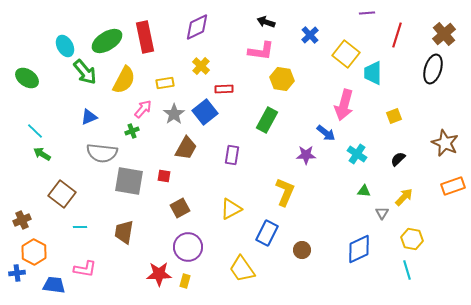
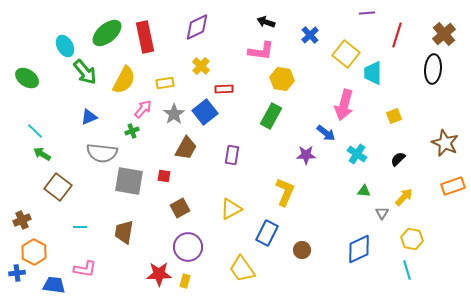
green ellipse at (107, 41): moved 8 px up; rotated 8 degrees counterclockwise
black ellipse at (433, 69): rotated 12 degrees counterclockwise
green rectangle at (267, 120): moved 4 px right, 4 px up
brown square at (62, 194): moved 4 px left, 7 px up
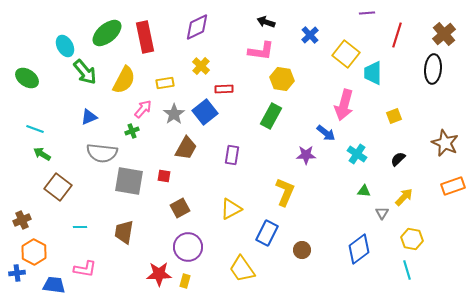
cyan line at (35, 131): moved 2 px up; rotated 24 degrees counterclockwise
blue diamond at (359, 249): rotated 12 degrees counterclockwise
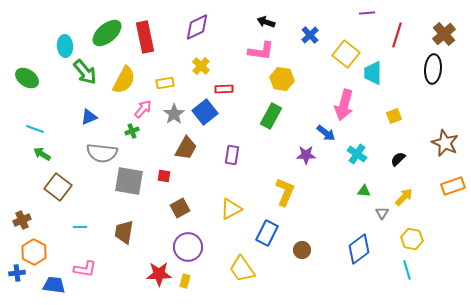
cyan ellipse at (65, 46): rotated 25 degrees clockwise
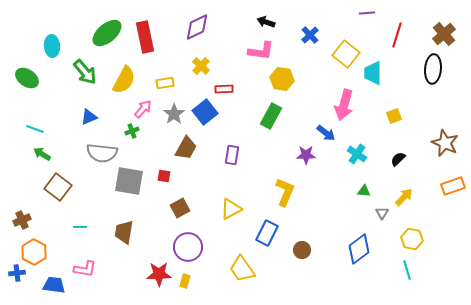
cyan ellipse at (65, 46): moved 13 px left
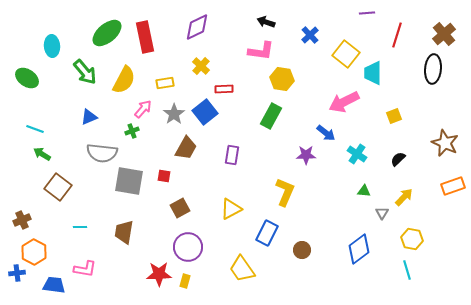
pink arrow at (344, 105): moved 3 px up; rotated 48 degrees clockwise
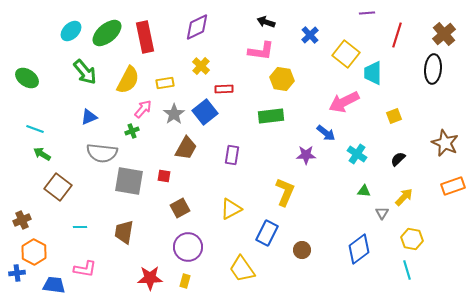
cyan ellipse at (52, 46): moved 19 px right, 15 px up; rotated 50 degrees clockwise
yellow semicircle at (124, 80): moved 4 px right
green rectangle at (271, 116): rotated 55 degrees clockwise
red star at (159, 274): moved 9 px left, 4 px down
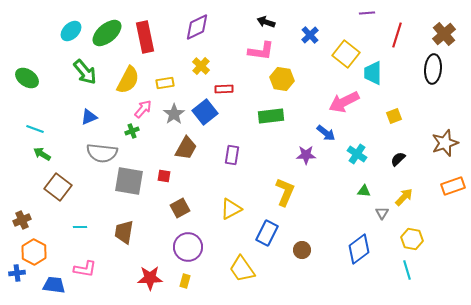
brown star at (445, 143): rotated 28 degrees clockwise
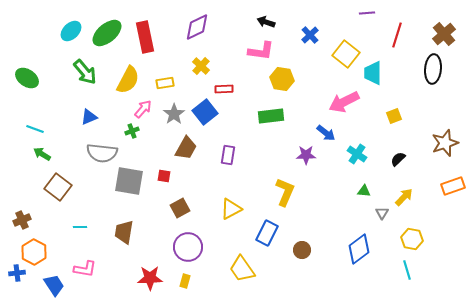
purple rectangle at (232, 155): moved 4 px left
blue trapezoid at (54, 285): rotated 50 degrees clockwise
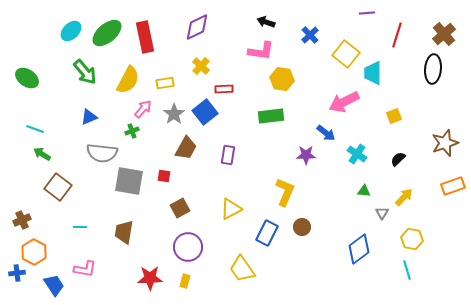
brown circle at (302, 250): moved 23 px up
